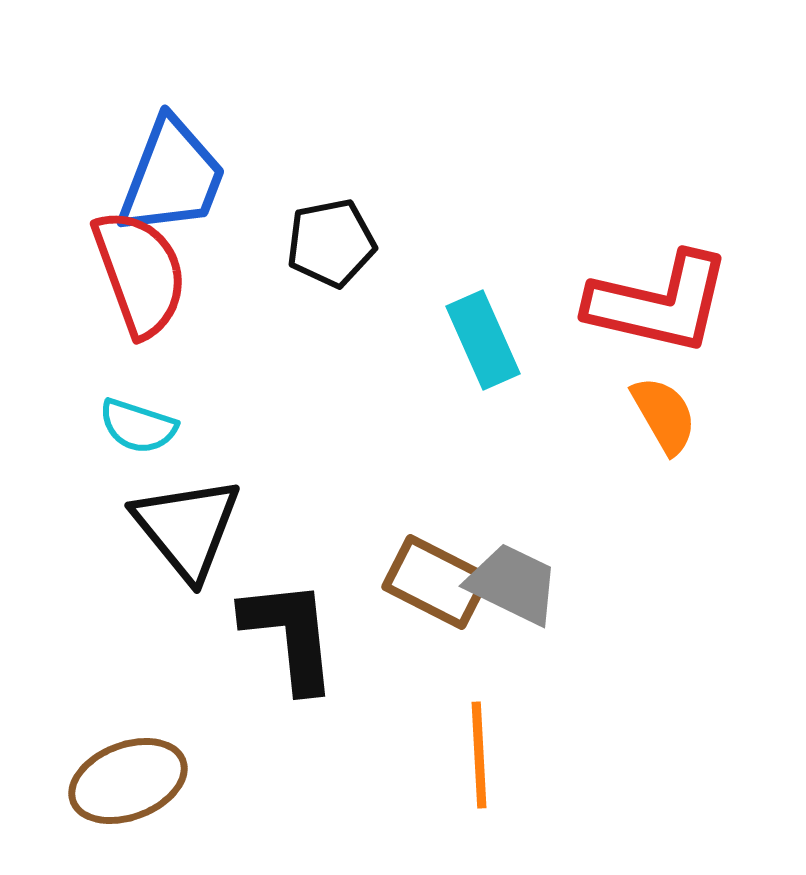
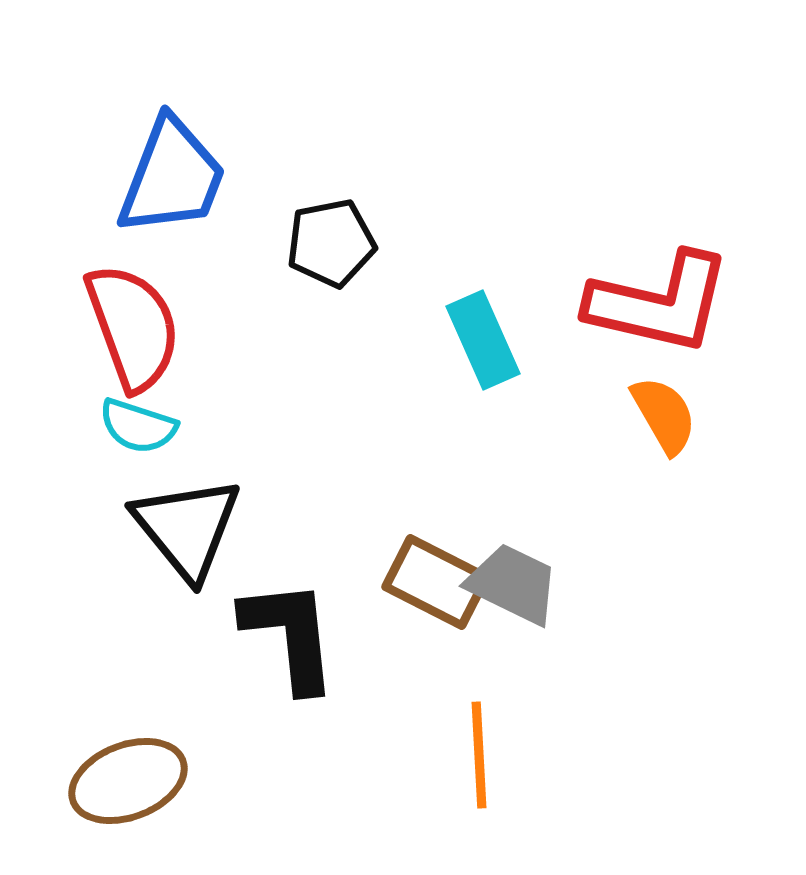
red semicircle: moved 7 px left, 54 px down
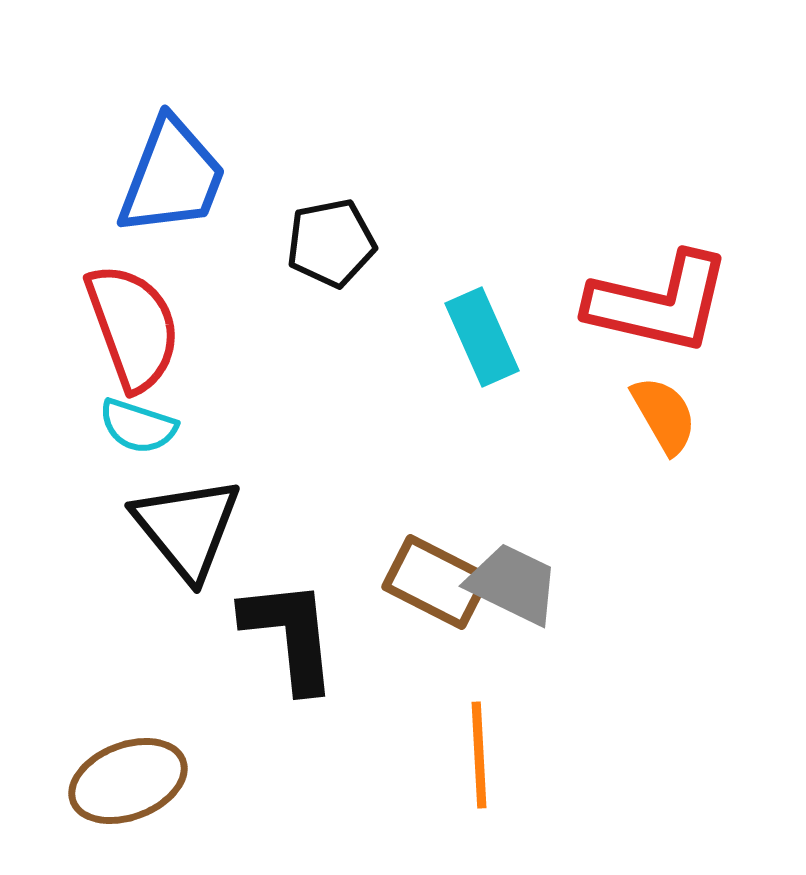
cyan rectangle: moved 1 px left, 3 px up
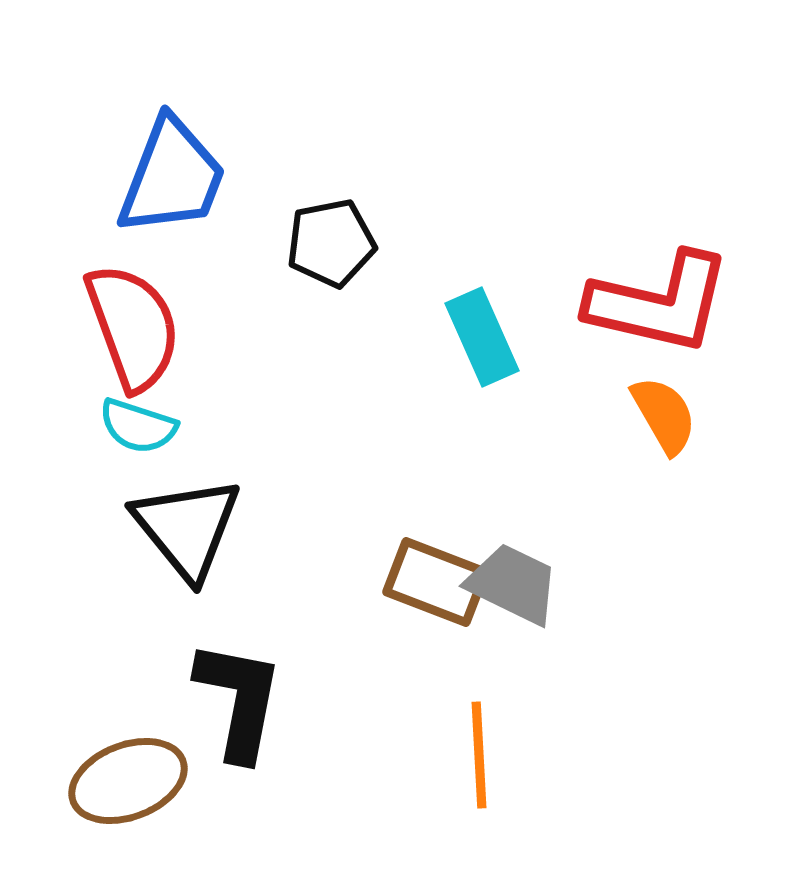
brown rectangle: rotated 6 degrees counterclockwise
black L-shape: moved 51 px left, 65 px down; rotated 17 degrees clockwise
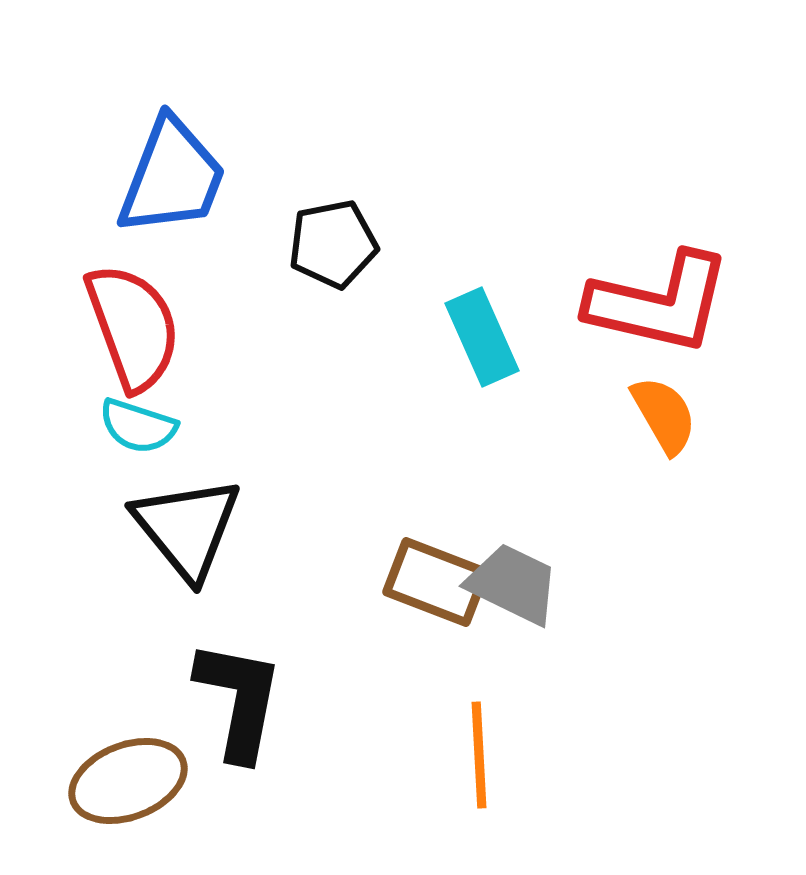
black pentagon: moved 2 px right, 1 px down
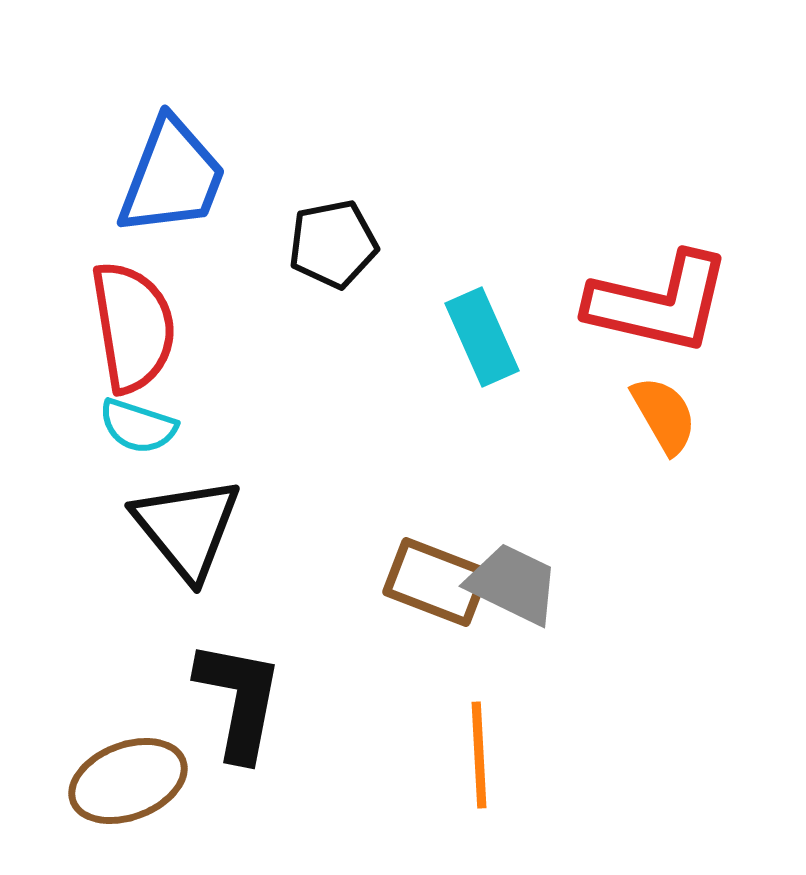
red semicircle: rotated 11 degrees clockwise
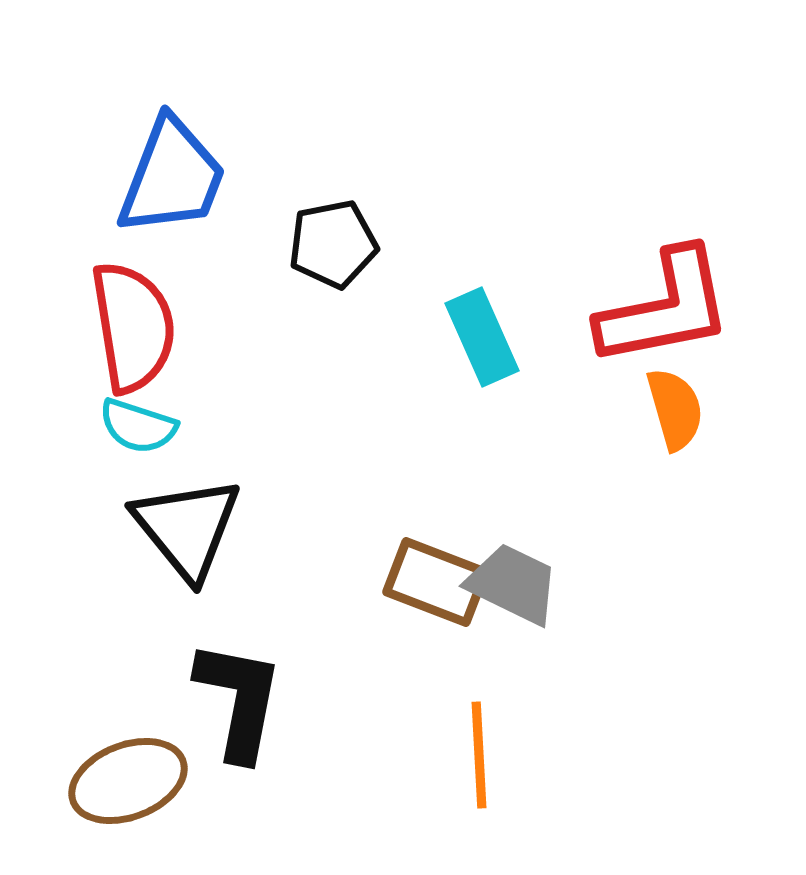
red L-shape: moved 6 px right, 5 px down; rotated 24 degrees counterclockwise
orange semicircle: moved 11 px right, 6 px up; rotated 14 degrees clockwise
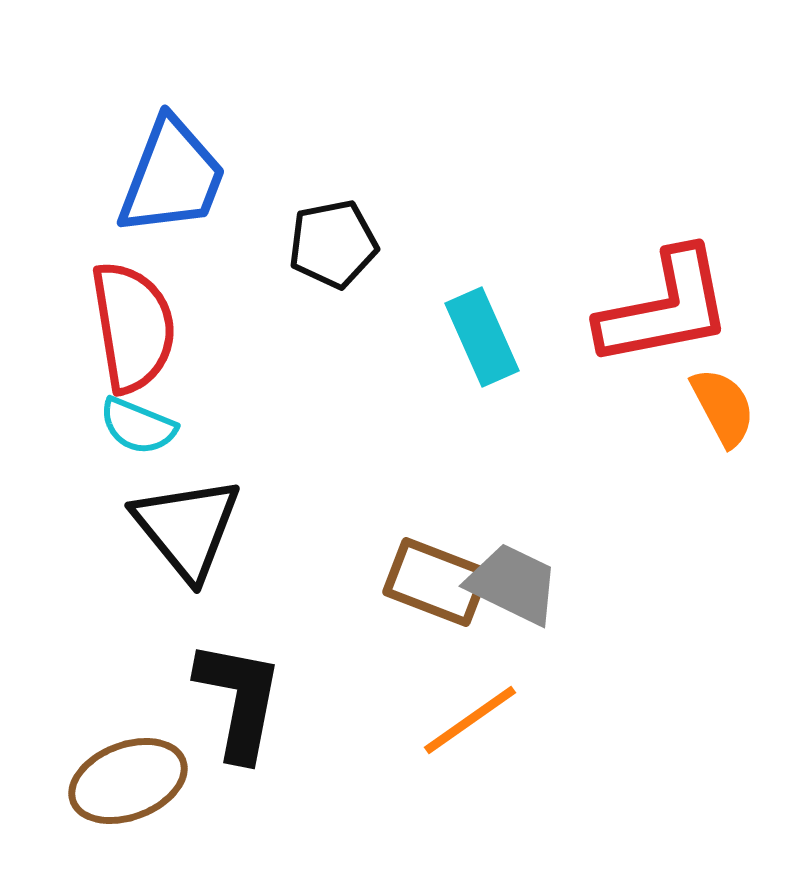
orange semicircle: moved 48 px right, 2 px up; rotated 12 degrees counterclockwise
cyan semicircle: rotated 4 degrees clockwise
orange line: moved 9 px left, 35 px up; rotated 58 degrees clockwise
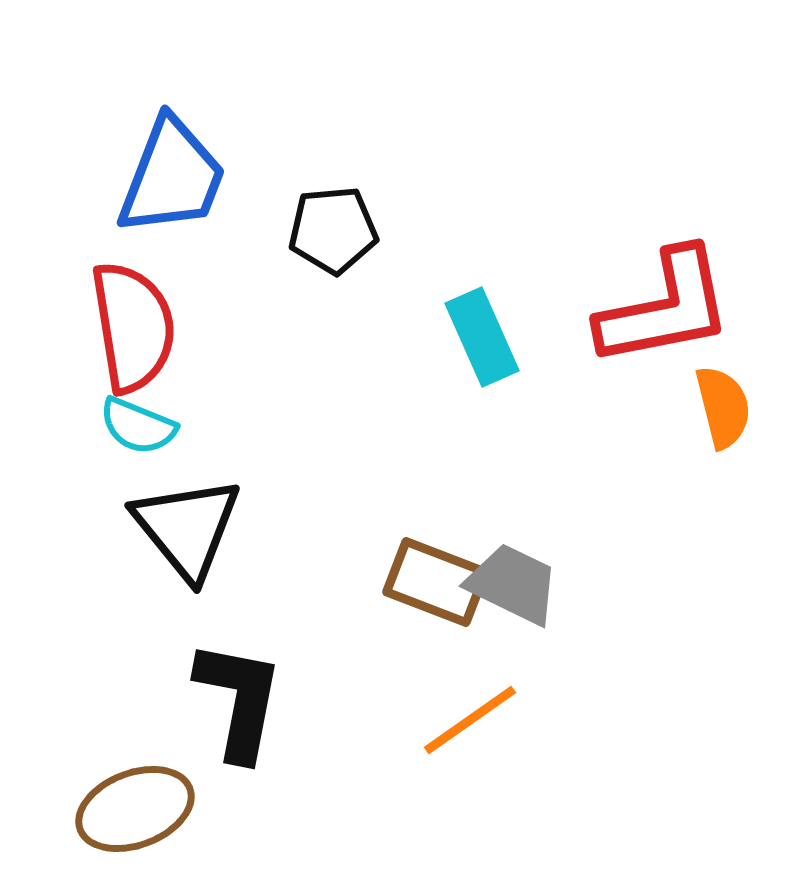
black pentagon: moved 14 px up; rotated 6 degrees clockwise
orange semicircle: rotated 14 degrees clockwise
brown ellipse: moved 7 px right, 28 px down
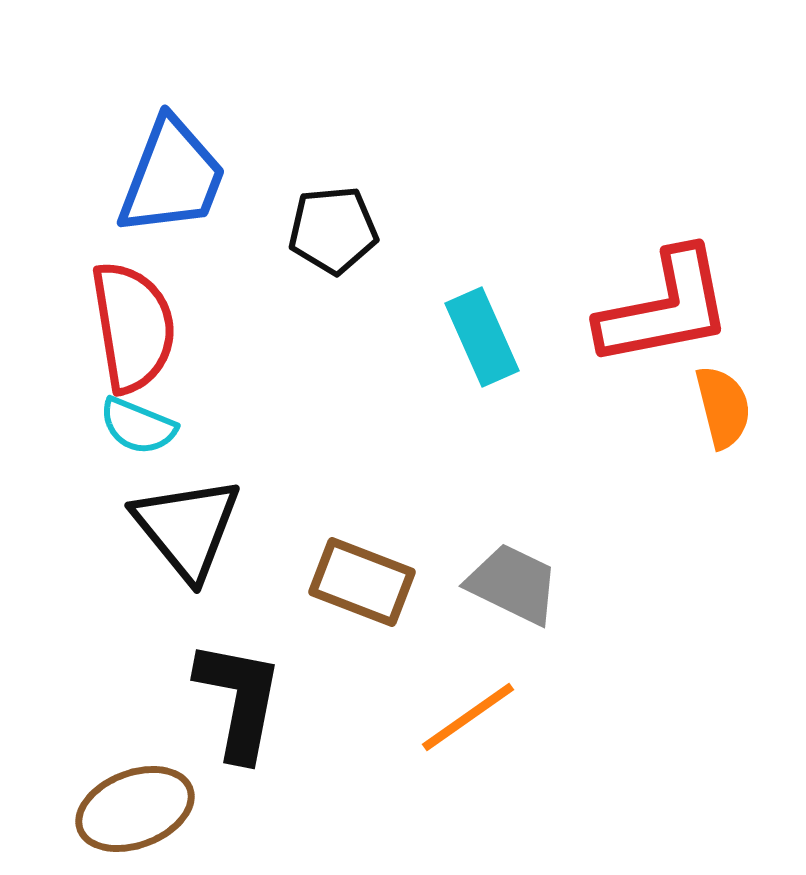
brown rectangle: moved 74 px left
orange line: moved 2 px left, 3 px up
